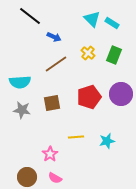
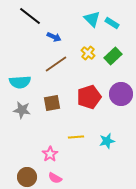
green rectangle: moved 1 px left, 1 px down; rotated 24 degrees clockwise
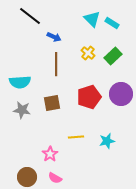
brown line: rotated 55 degrees counterclockwise
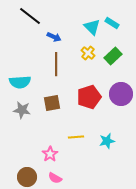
cyan triangle: moved 8 px down
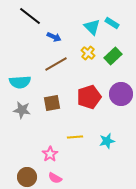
brown line: rotated 60 degrees clockwise
yellow line: moved 1 px left
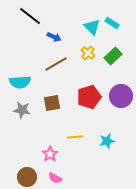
purple circle: moved 2 px down
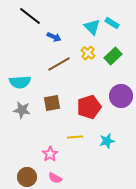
brown line: moved 3 px right
red pentagon: moved 10 px down
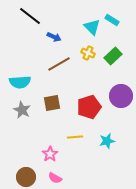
cyan rectangle: moved 3 px up
yellow cross: rotated 16 degrees counterclockwise
gray star: rotated 18 degrees clockwise
brown circle: moved 1 px left
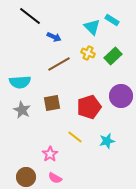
yellow line: rotated 42 degrees clockwise
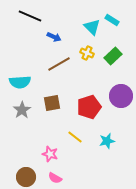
black line: rotated 15 degrees counterclockwise
yellow cross: moved 1 px left
gray star: rotated 12 degrees clockwise
pink star: rotated 21 degrees counterclockwise
